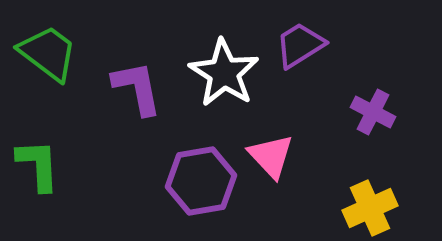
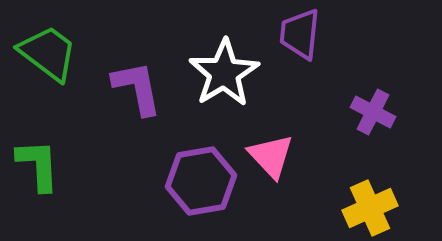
purple trapezoid: moved 11 px up; rotated 52 degrees counterclockwise
white star: rotated 8 degrees clockwise
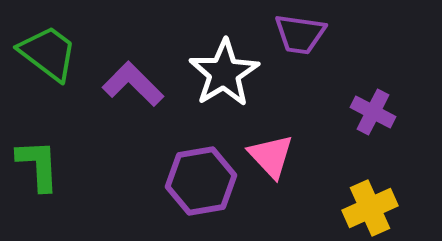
purple trapezoid: rotated 88 degrees counterclockwise
purple L-shape: moved 4 px left, 4 px up; rotated 34 degrees counterclockwise
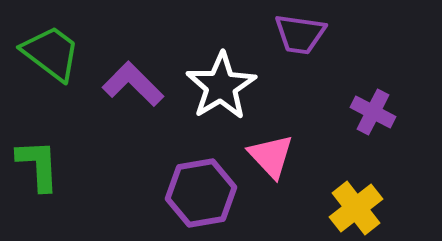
green trapezoid: moved 3 px right
white star: moved 3 px left, 13 px down
purple hexagon: moved 12 px down
yellow cross: moved 14 px left; rotated 14 degrees counterclockwise
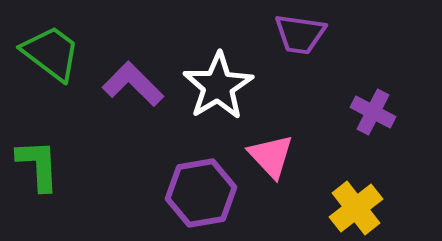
white star: moved 3 px left
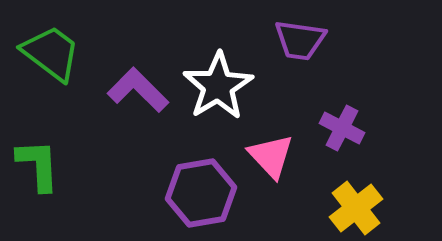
purple trapezoid: moved 6 px down
purple L-shape: moved 5 px right, 6 px down
purple cross: moved 31 px left, 16 px down
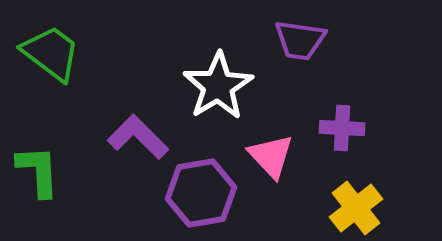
purple L-shape: moved 47 px down
purple cross: rotated 24 degrees counterclockwise
green L-shape: moved 6 px down
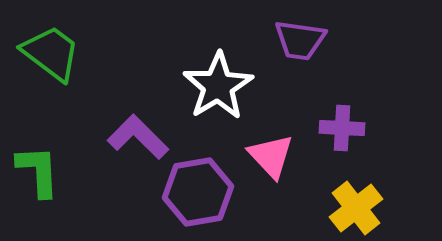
purple hexagon: moved 3 px left, 1 px up
